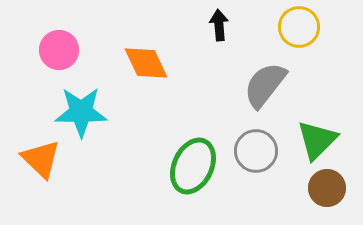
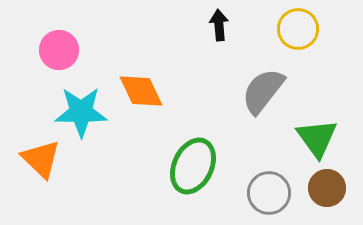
yellow circle: moved 1 px left, 2 px down
orange diamond: moved 5 px left, 28 px down
gray semicircle: moved 2 px left, 6 px down
green triangle: moved 2 px up; rotated 21 degrees counterclockwise
gray circle: moved 13 px right, 42 px down
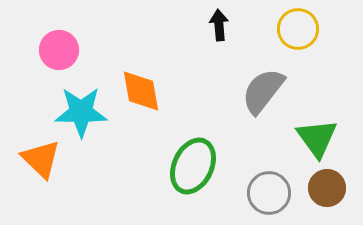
orange diamond: rotated 15 degrees clockwise
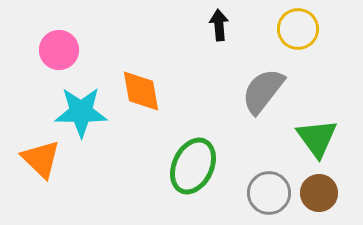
brown circle: moved 8 px left, 5 px down
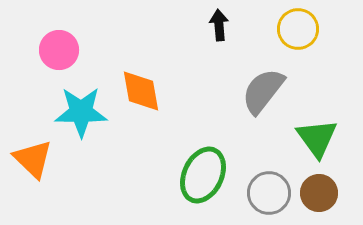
orange triangle: moved 8 px left
green ellipse: moved 10 px right, 9 px down
